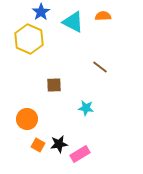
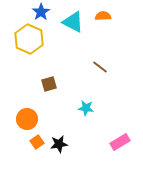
brown square: moved 5 px left, 1 px up; rotated 14 degrees counterclockwise
orange square: moved 1 px left, 3 px up; rotated 24 degrees clockwise
pink rectangle: moved 40 px right, 12 px up
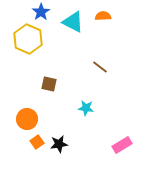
yellow hexagon: moved 1 px left
brown square: rotated 28 degrees clockwise
pink rectangle: moved 2 px right, 3 px down
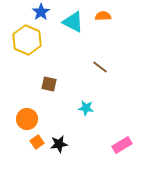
yellow hexagon: moved 1 px left, 1 px down
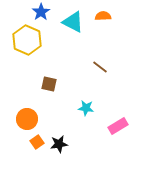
pink rectangle: moved 4 px left, 19 px up
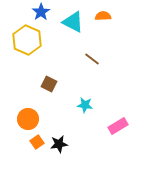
brown line: moved 8 px left, 8 px up
brown square: rotated 14 degrees clockwise
cyan star: moved 1 px left, 3 px up
orange circle: moved 1 px right
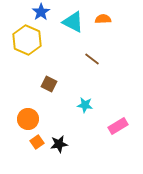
orange semicircle: moved 3 px down
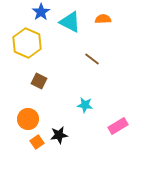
cyan triangle: moved 3 px left
yellow hexagon: moved 3 px down
brown square: moved 10 px left, 3 px up
black star: moved 9 px up
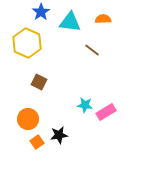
cyan triangle: rotated 20 degrees counterclockwise
brown line: moved 9 px up
brown square: moved 1 px down
pink rectangle: moved 12 px left, 14 px up
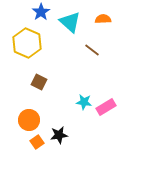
cyan triangle: rotated 35 degrees clockwise
cyan star: moved 1 px left, 3 px up
pink rectangle: moved 5 px up
orange circle: moved 1 px right, 1 px down
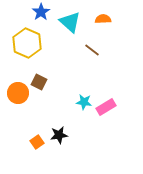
orange circle: moved 11 px left, 27 px up
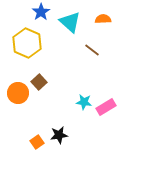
brown square: rotated 21 degrees clockwise
